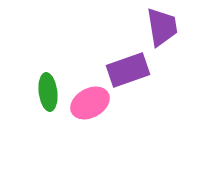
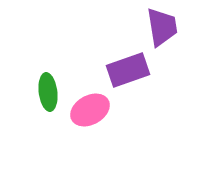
pink ellipse: moved 7 px down
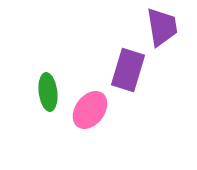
purple rectangle: rotated 54 degrees counterclockwise
pink ellipse: rotated 24 degrees counterclockwise
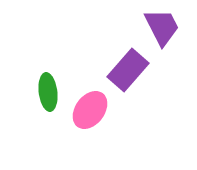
purple trapezoid: rotated 18 degrees counterclockwise
purple rectangle: rotated 24 degrees clockwise
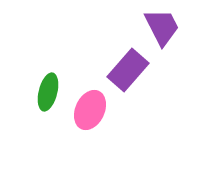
green ellipse: rotated 21 degrees clockwise
pink ellipse: rotated 12 degrees counterclockwise
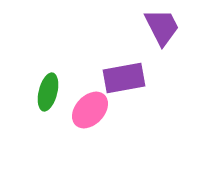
purple rectangle: moved 4 px left, 8 px down; rotated 39 degrees clockwise
pink ellipse: rotated 18 degrees clockwise
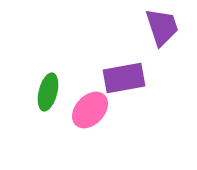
purple trapezoid: rotated 9 degrees clockwise
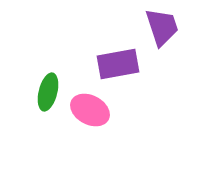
purple rectangle: moved 6 px left, 14 px up
pink ellipse: rotated 75 degrees clockwise
